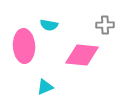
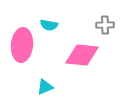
pink ellipse: moved 2 px left, 1 px up; rotated 8 degrees clockwise
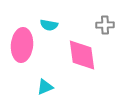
pink diamond: rotated 76 degrees clockwise
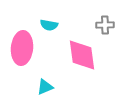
pink ellipse: moved 3 px down
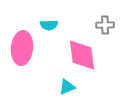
cyan semicircle: rotated 12 degrees counterclockwise
cyan triangle: moved 22 px right
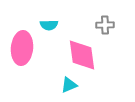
cyan triangle: moved 2 px right, 2 px up
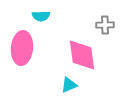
cyan semicircle: moved 8 px left, 9 px up
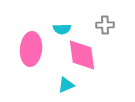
cyan semicircle: moved 21 px right, 13 px down
pink ellipse: moved 9 px right, 1 px down
cyan triangle: moved 3 px left
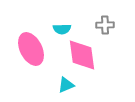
pink ellipse: rotated 32 degrees counterclockwise
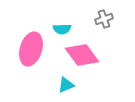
gray cross: moved 1 px left, 6 px up; rotated 18 degrees counterclockwise
pink ellipse: rotated 44 degrees clockwise
pink diamond: rotated 28 degrees counterclockwise
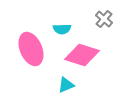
gray cross: rotated 30 degrees counterclockwise
pink ellipse: rotated 40 degrees counterclockwise
pink diamond: rotated 36 degrees counterclockwise
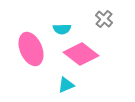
pink diamond: moved 1 px left, 1 px up; rotated 20 degrees clockwise
